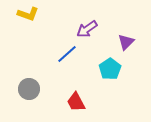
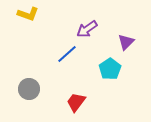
red trapezoid: rotated 65 degrees clockwise
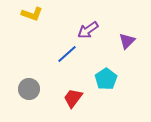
yellow L-shape: moved 4 px right
purple arrow: moved 1 px right, 1 px down
purple triangle: moved 1 px right, 1 px up
cyan pentagon: moved 4 px left, 10 px down
red trapezoid: moved 3 px left, 4 px up
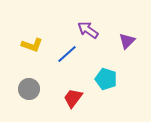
yellow L-shape: moved 31 px down
purple arrow: rotated 70 degrees clockwise
cyan pentagon: rotated 20 degrees counterclockwise
